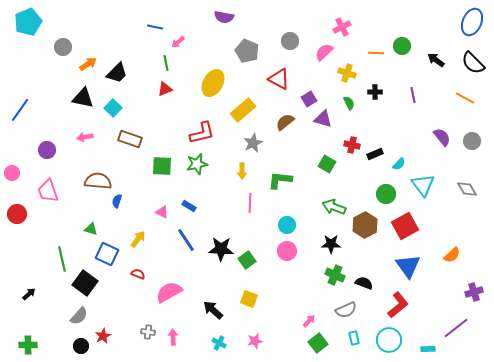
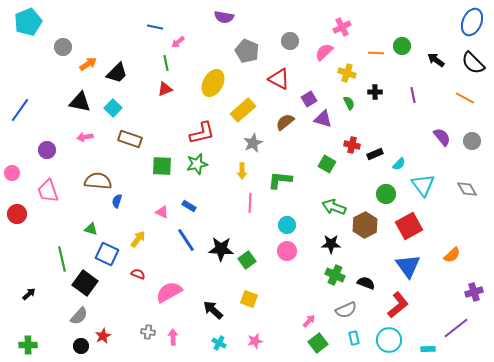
black triangle at (83, 98): moved 3 px left, 4 px down
red square at (405, 226): moved 4 px right
black semicircle at (364, 283): moved 2 px right
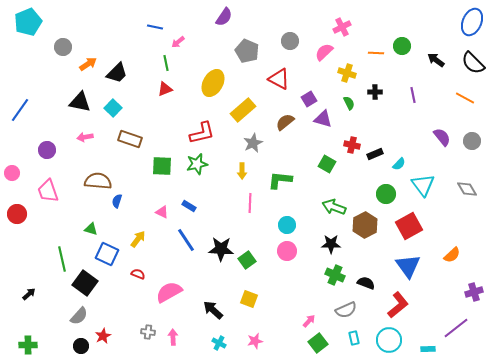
purple semicircle at (224, 17): rotated 66 degrees counterclockwise
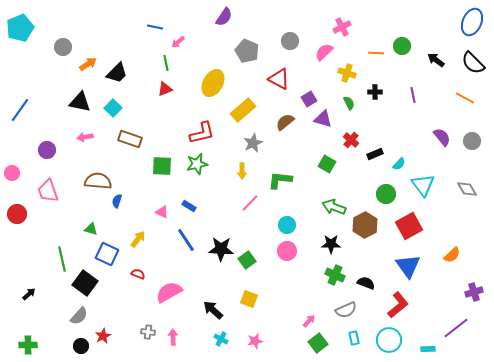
cyan pentagon at (28, 22): moved 8 px left, 6 px down
red cross at (352, 145): moved 1 px left, 5 px up; rotated 28 degrees clockwise
pink line at (250, 203): rotated 42 degrees clockwise
cyan cross at (219, 343): moved 2 px right, 4 px up
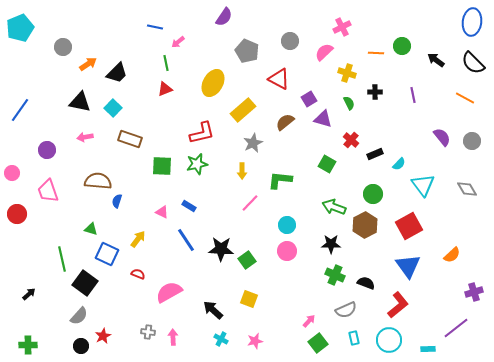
blue ellipse at (472, 22): rotated 16 degrees counterclockwise
green circle at (386, 194): moved 13 px left
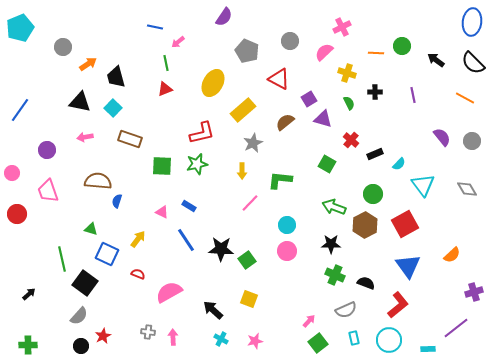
black trapezoid at (117, 73): moved 1 px left, 4 px down; rotated 120 degrees clockwise
red square at (409, 226): moved 4 px left, 2 px up
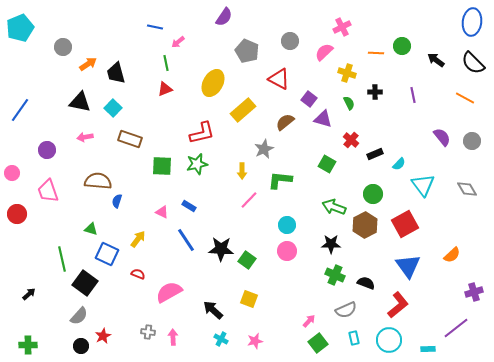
black trapezoid at (116, 77): moved 4 px up
purple square at (309, 99): rotated 21 degrees counterclockwise
gray star at (253, 143): moved 11 px right, 6 px down
pink line at (250, 203): moved 1 px left, 3 px up
green square at (247, 260): rotated 18 degrees counterclockwise
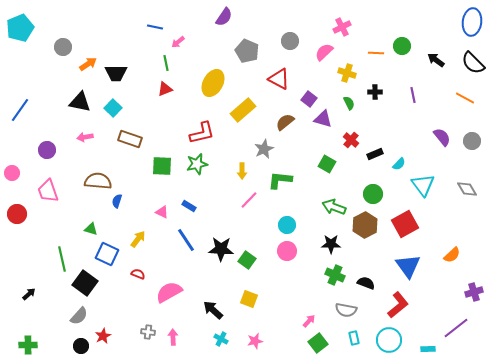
black trapezoid at (116, 73): rotated 75 degrees counterclockwise
gray semicircle at (346, 310): rotated 35 degrees clockwise
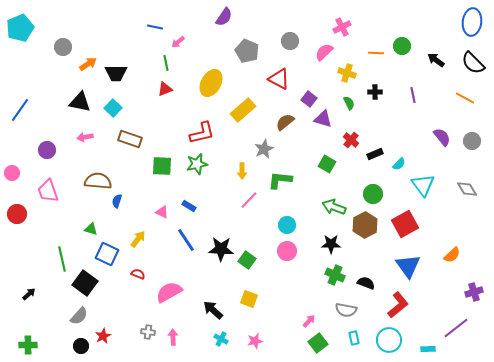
yellow ellipse at (213, 83): moved 2 px left
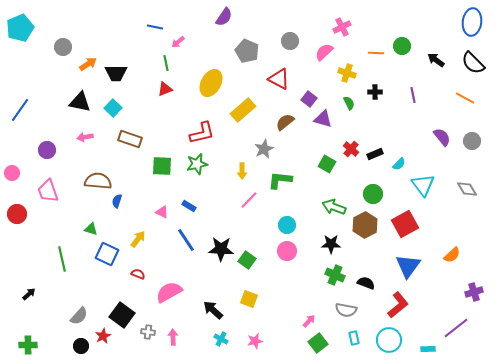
red cross at (351, 140): moved 9 px down
blue triangle at (408, 266): rotated 12 degrees clockwise
black square at (85, 283): moved 37 px right, 32 px down
